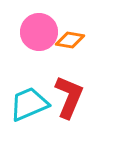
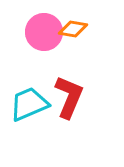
pink circle: moved 5 px right
orange diamond: moved 3 px right, 11 px up
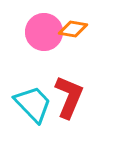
cyan trapezoid: moved 4 px right; rotated 69 degrees clockwise
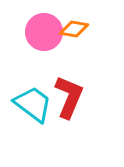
orange diamond: moved 1 px right
cyan trapezoid: rotated 9 degrees counterclockwise
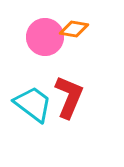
pink circle: moved 1 px right, 5 px down
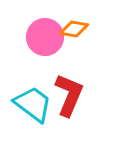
red L-shape: moved 2 px up
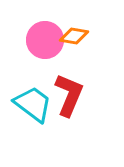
orange diamond: moved 7 px down
pink circle: moved 3 px down
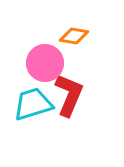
pink circle: moved 23 px down
cyan trapezoid: rotated 54 degrees counterclockwise
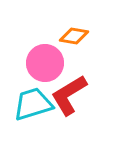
red L-shape: rotated 144 degrees counterclockwise
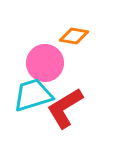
red L-shape: moved 4 px left, 13 px down
cyan trapezoid: moved 9 px up
